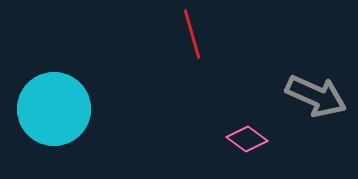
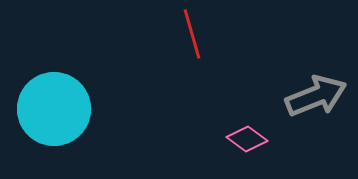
gray arrow: rotated 46 degrees counterclockwise
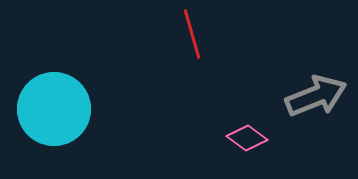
pink diamond: moved 1 px up
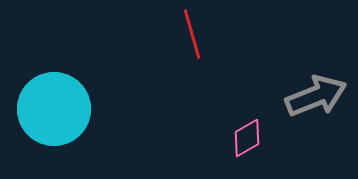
pink diamond: rotated 66 degrees counterclockwise
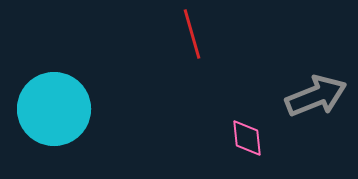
pink diamond: rotated 66 degrees counterclockwise
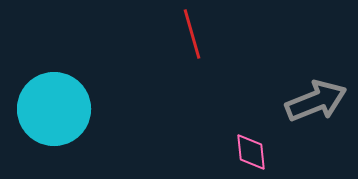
gray arrow: moved 5 px down
pink diamond: moved 4 px right, 14 px down
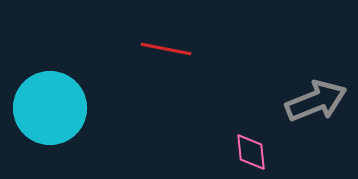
red line: moved 26 px left, 15 px down; rotated 63 degrees counterclockwise
cyan circle: moved 4 px left, 1 px up
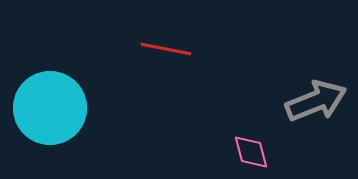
pink diamond: rotated 9 degrees counterclockwise
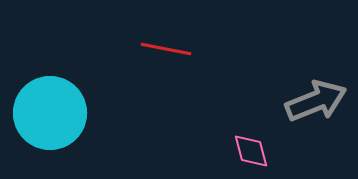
cyan circle: moved 5 px down
pink diamond: moved 1 px up
